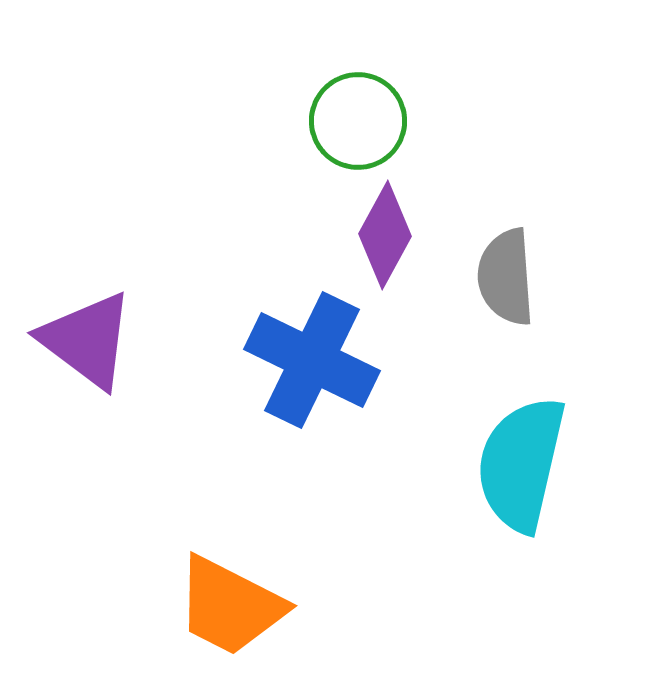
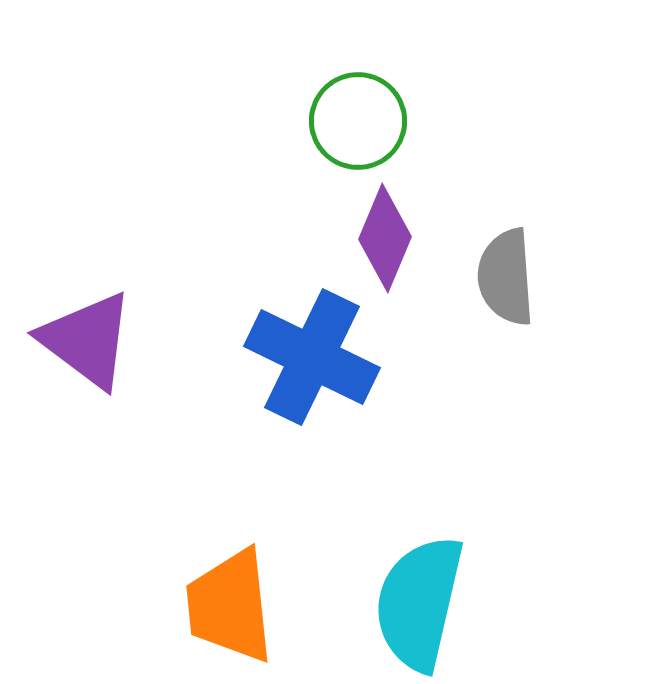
purple diamond: moved 3 px down; rotated 6 degrees counterclockwise
blue cross: moved 3 px up
cyan semicircle: moved 102 px left, 139 px down
orange trapezoid: rotated 57 degrees clockwise
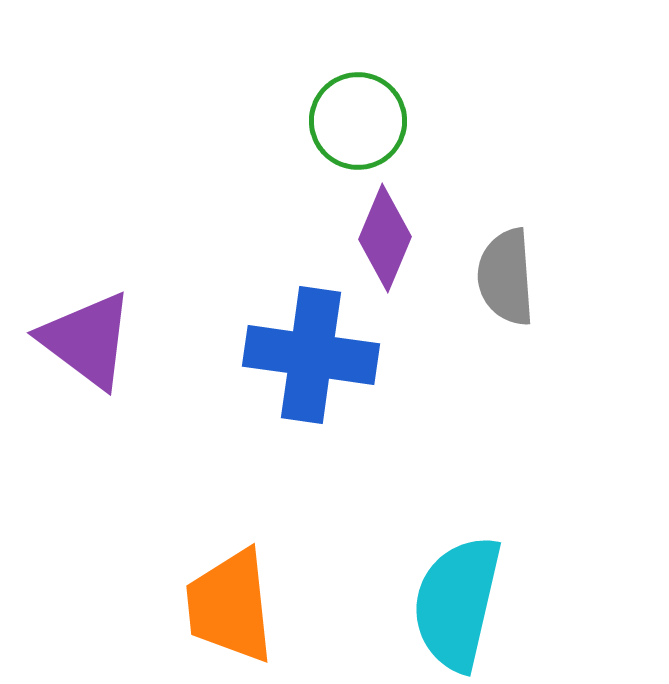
blue cross: moved 1 px left, 2 px up; rotated 18 degrees counterclockwise
cyan semicircle: moved 38 px right
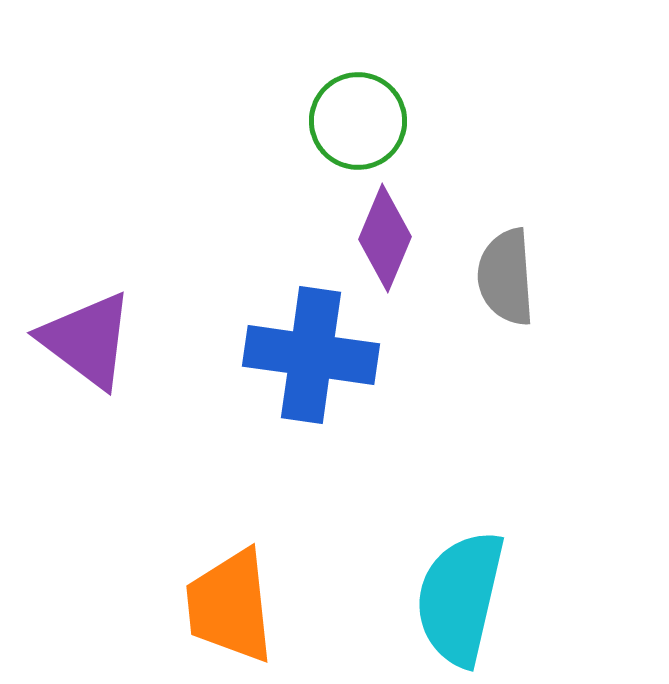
cyan semicircle: moved 3 px right, 5 px up
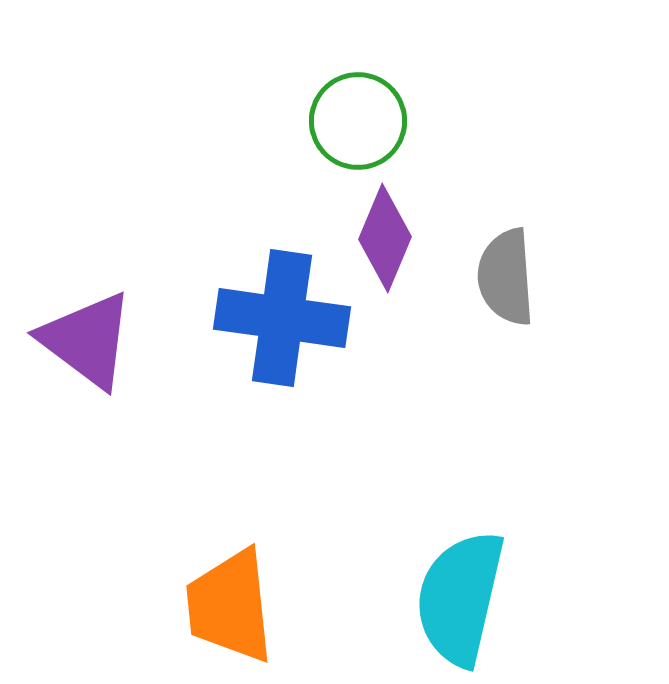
blue cross: moved 29 px left, 37 px up
